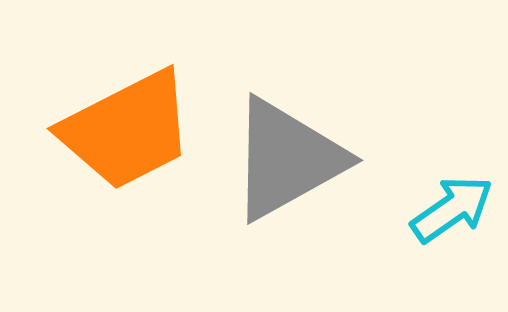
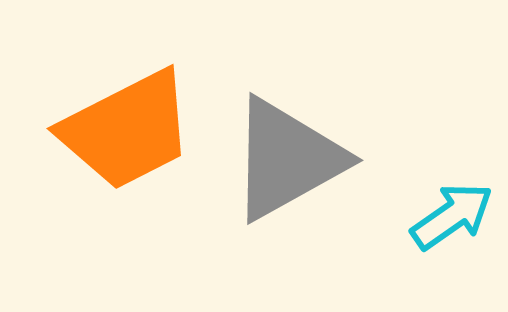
cyan arrow: moved 7 px down
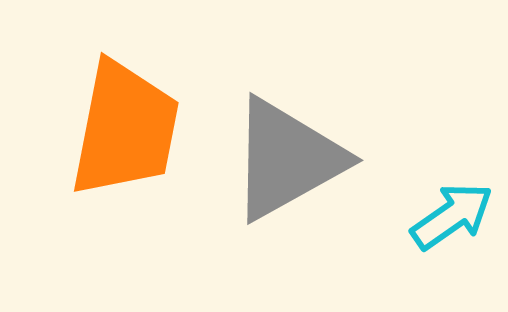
orange trapezoid: moved 2 px left, 1 px up; rotated 52 degrees counterclockwise
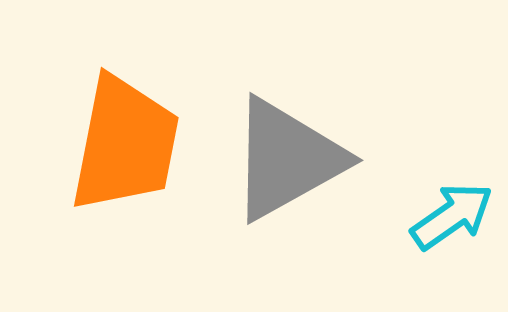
orange trapezoid: moved 15 px down
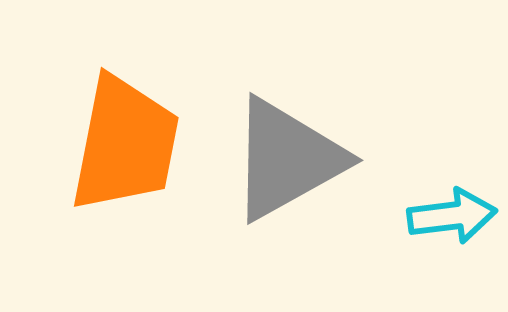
cyan arrow: rotated 28 degrees clockwise
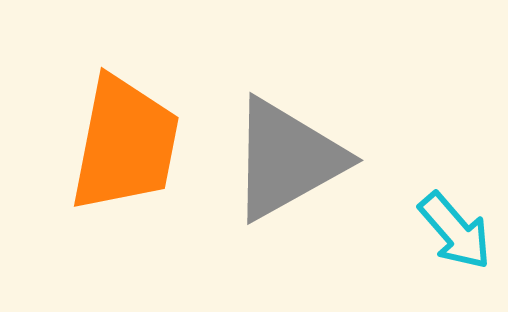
cyan arrow: moved 3 px right, 15 px down; rotated 56 degrees clockwise
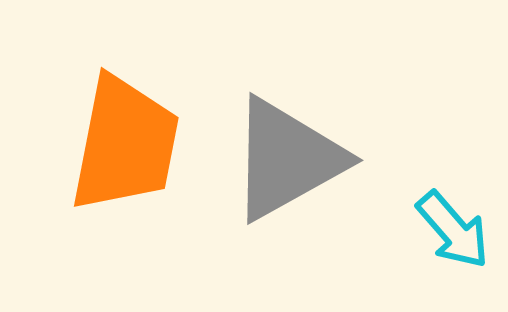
cyan arrow: moved 2 px left, 1 px up
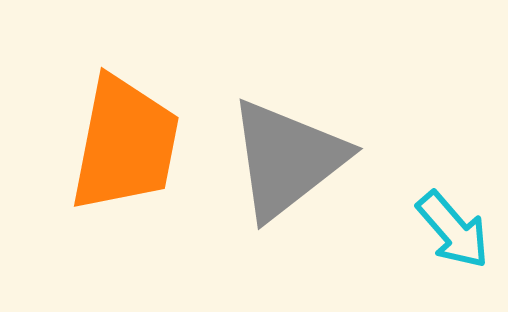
gray triangle: rotated 9 degrees counterclockwise
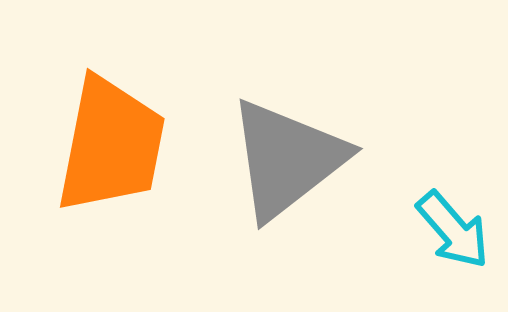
orange trapezoid: moved 14 px left, 1 px down
